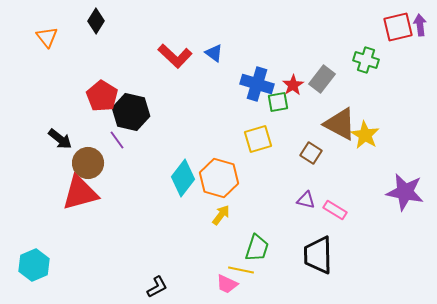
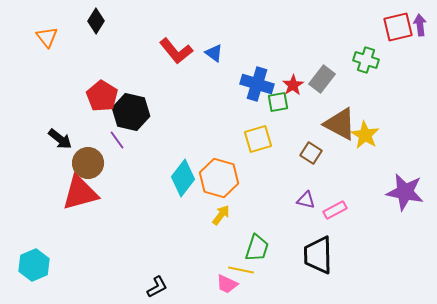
red L-shape: moved 1 px right, 5 px up; rotated 8 degrees clockwise
pink rectangle: rotated 60 degrees counterclockwise
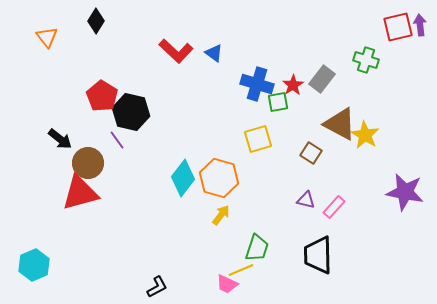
red L-shape: rotated 8 degrees counterclockwise
pink rectangle: moved 1 px left, 3 px up; rotated 20 degrees counterclockwise
yellow line: rotated 35 degrees counterclockwise
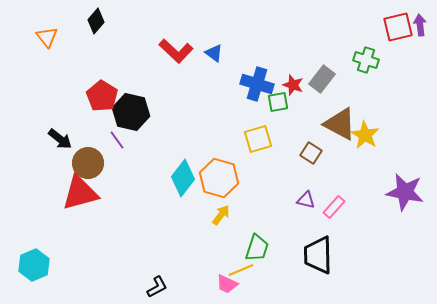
black diamond: rotated 10 degrees clockwise
red star: rotated 20 degrees counterclockwise
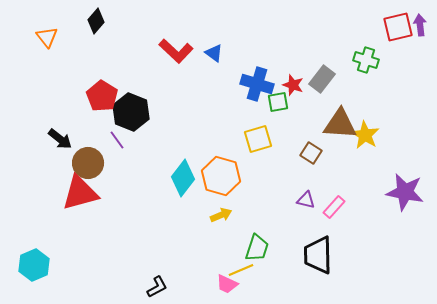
black hexagon: rotated 9 degrees clockwise
brown triangle: rotated 24 degrees counterclockwise
orange hexagon: moved 2 px right, 2 px up
yellow arrow: rotated 30 degrees clockwise
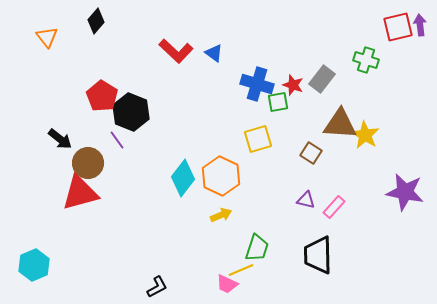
orange hexagon: rotated 9 degrees clockwise
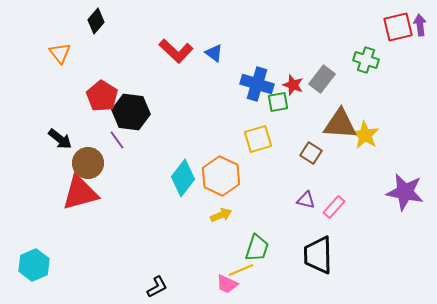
orange triangle: moved 13 px right, 16 px down
black hexagon: rotated 15 degrees counterclockwise
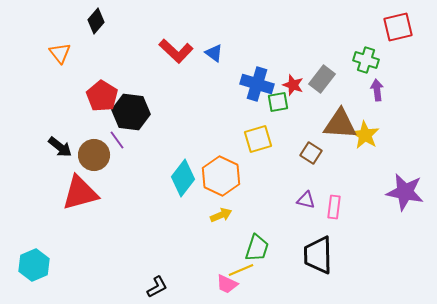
purple arrow: moved 43 px left, 65 px down
black arrow: moved 8 px down
brown circle: moved 6 px right, 8 px up
pink rectangle: rotated 35 degrees counterclockwise
